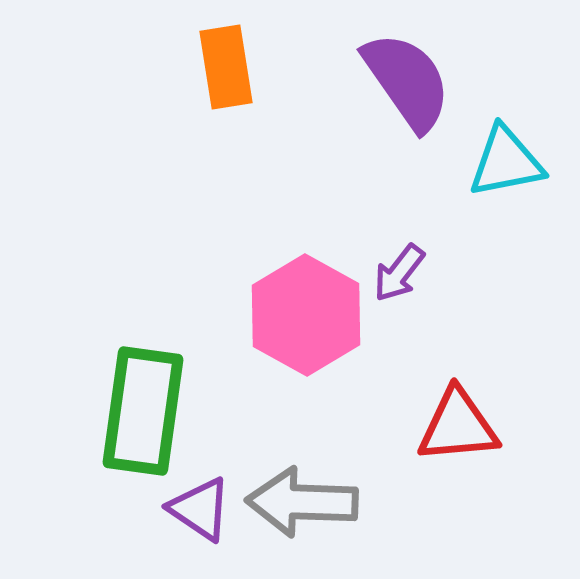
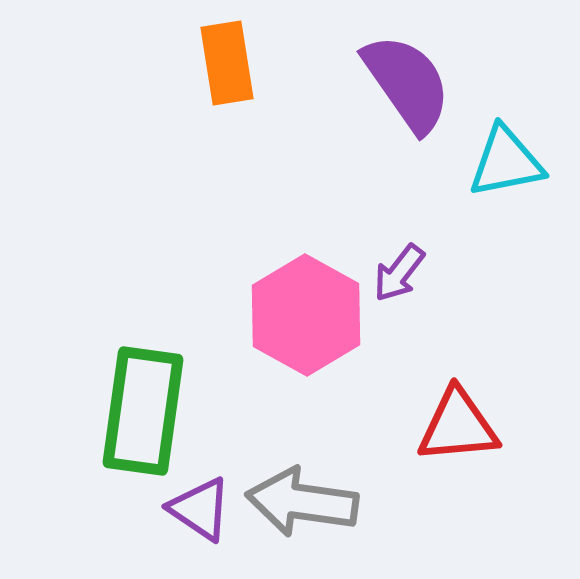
orange rectangle: moved 1 px right, 4 px up
purple semicircle: moved 2 px down
gray arrow: rotated 6 degrees clockwise
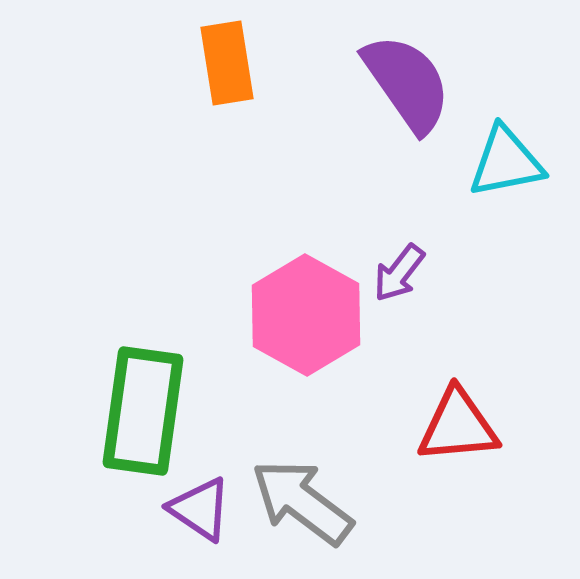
gray arrow: rotated 29 degrees clockwise
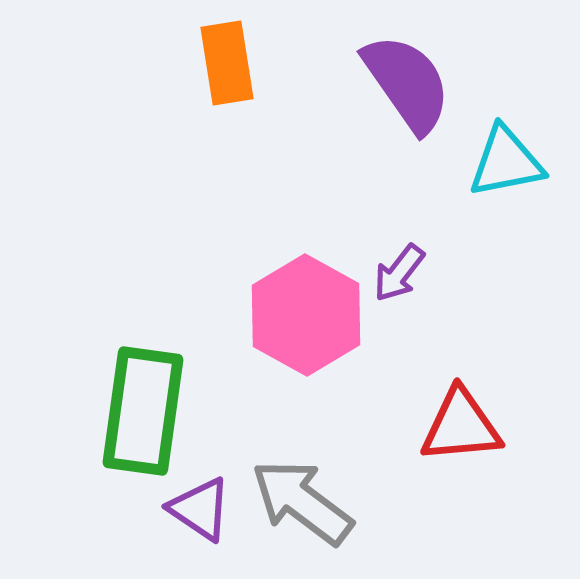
red triangle: moved 3 px right
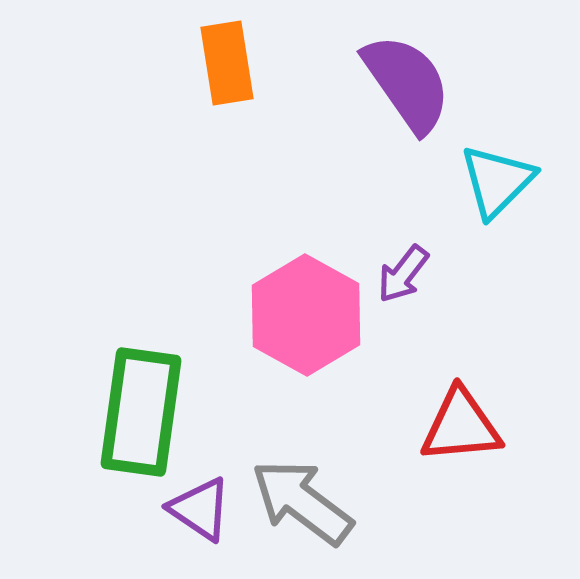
cyan triangle: moved 9 px left, 19 px down; rotated 34 degrees counterclockwise
purple arrow: moved 4 px right, 1 px down
green rectangle: moved 2 px left, 1 px down
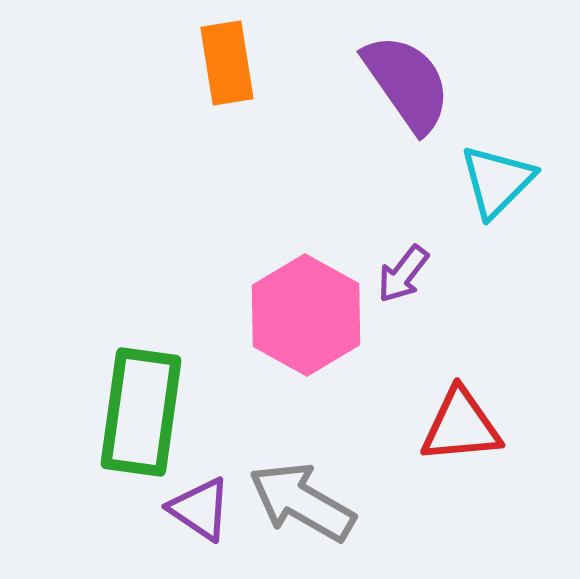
gray arrow: rotated 7 degrees counterclockwise
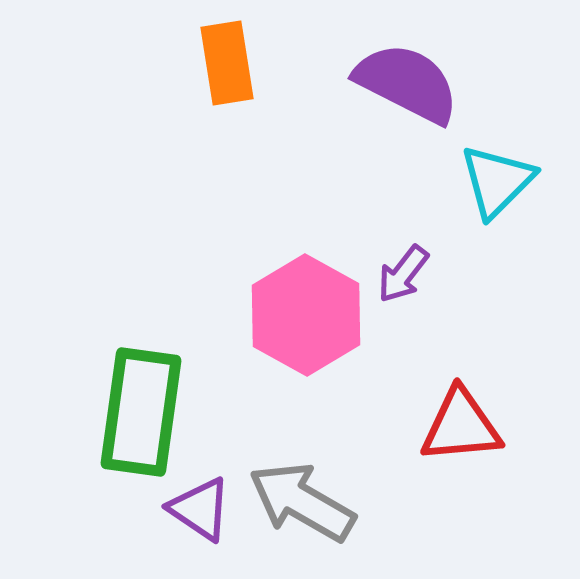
purple semicircle: rotated 28 degrees counterclockwise
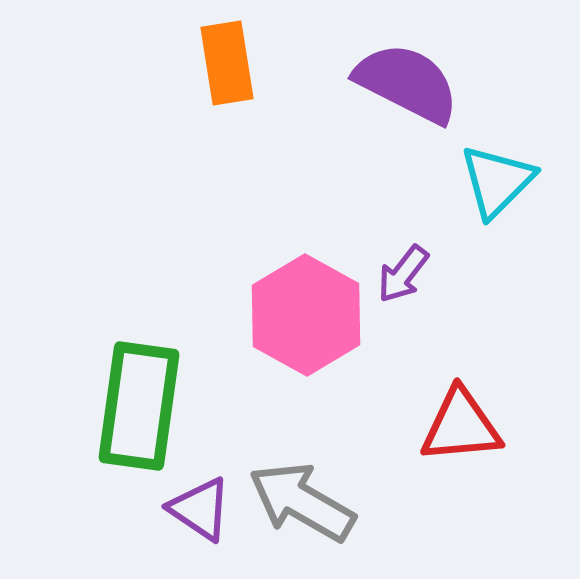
green rectangle: moved 2 px left, 6 px up
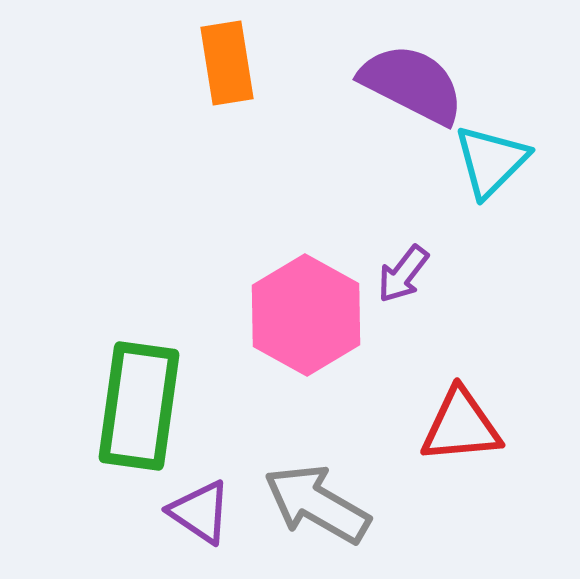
purple semicircle: moved 5 px right, 1 px down
cyan triangle: moved 6 px left, 20 px up
gray arrow: moved 15 px right, 2 px down
purple triangle: moved 3 px down
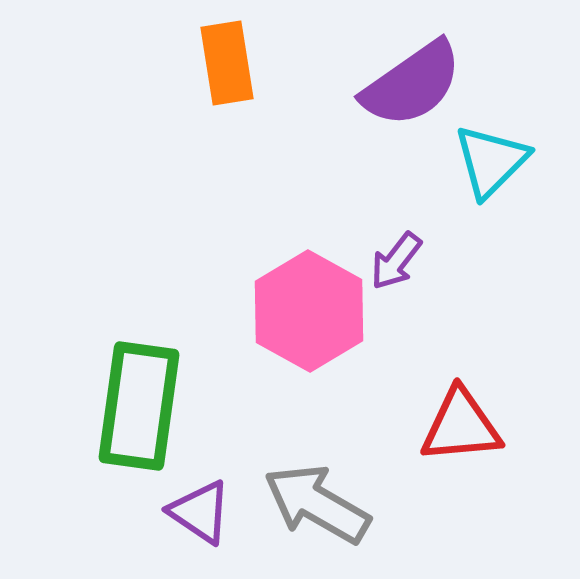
purple semicircle: rotated 118 degrees clockwise
purple arrow: moved 7 px left, 13 px up
pink hexagon: moved 3 px right, 4 px up
